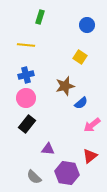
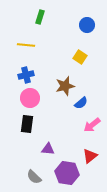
pink circle: moved 4 px right
black rectangle: rotated 30 degrees counterclockwise
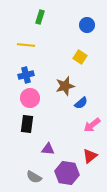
gray semicircle: rotated 14 degrees counterclockwise
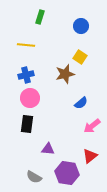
blue circle: moved 6 px left, 1 px down
brown star: moved 12 px up
pink arrow: moved 1 px down
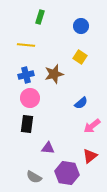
brown star: moved 11 px left
purple triangle: moved 1 px up
